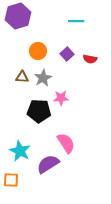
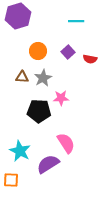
purple square: moved 1 px right, 2 px up
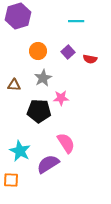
brown triangle: moved 8 px left, 8 px down
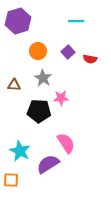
purple hexagon: moved 5 px down
gray star: rotated 12 degrees counterclockwise
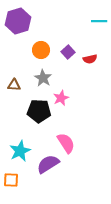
cyan line: moved 23 px right
orange circle: moved 3 px right, 1 px up
red semicircle: rotated 24 degrees counterclockwise
pink star: rotated 21 degrees counterclockwise
cyan star: rotated 20 degrees clockwise
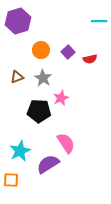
brown triangle: moved 3 px right, 8 px up; rotated 24 degrees counterclockwise
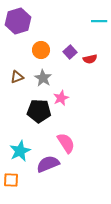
purple square: moved 2 px right
purple semicircle: rotated 10 degrees clockwise
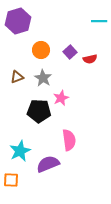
pink semicircle: moved 3 px right, 3 px up; rotated 25 degrees clockwise
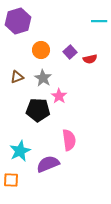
pink star: moved 2 px left, 2 px up; rotated 14 degrees counterclockwise
black pentagon: moved 1 px left, 1 px up
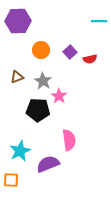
purple hexagon: rotated 15 degrees clockwise
gray star: moved 3 px down
